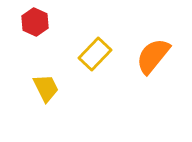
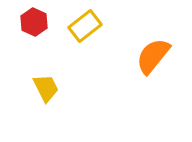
red hexagon: moved 1 px left
yellow rectangle: moved 10 px left, 28 px up; rotated 8 degrees clockwise
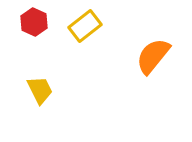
yellow trapezoid: moved 6 px left, 2 px down
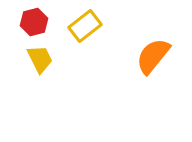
red hexagon: rotated 20 degrees clockwise
yellow trapezoid: moved 31 px up
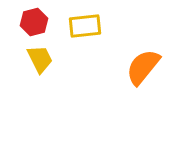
yellow rectangle: rotated 32 degrees clockwise
orange semicircle: moved 10 px left, 11 px down
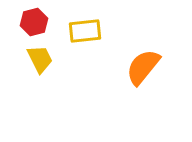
yellow rectangle: moved 5 px down
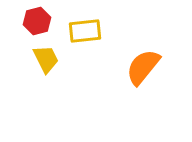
red hexagon: moved 3 px right, 1 px up
yellow trapezoid: moved 6 px right
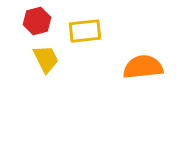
orange semicircle: rotated 45 degrees clockwise
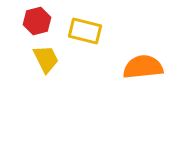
yellow rectangle: rotated 20 degrees clockwise
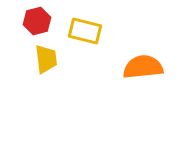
yellow trapezoid: rotated 20 degrees clockwise
